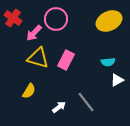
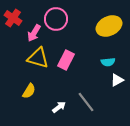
yellow ellipse: moved 5 px down
pink arrow: rotated 12 degrees counterclockwise
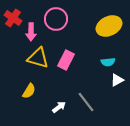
pink arrow: moved 3 px left, 1 px up; rotated 30 degrees counterclockwise
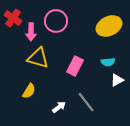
pink circle: moved 2 px down
pink rectangle: moved 9 px right, 6 px down
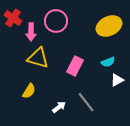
cyan semicircle: rotated 16 degrees counterclockwise
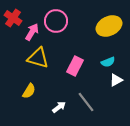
pink arrow: moved 1 px right; rotated 150 degrees counterclockwise
white triangle: moved 1 px left
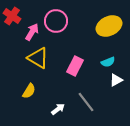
red cross: moved 1 px left, 2 px up
yellow triangle: rotated 15 degrees clockwise
white arrow: moved 1 px left, 2 px down
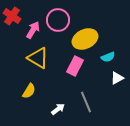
pink circle: moved 2 px right, 1 px up
yellow ellipse: moved 24 px left, 13 px down
pink arrow: moved 1 px right, 2 px up
cyan semicircle: moved 5 px up
white triangle: moved 1 px right, 2 px up
gray line: rotated 15 degrees clockwise
